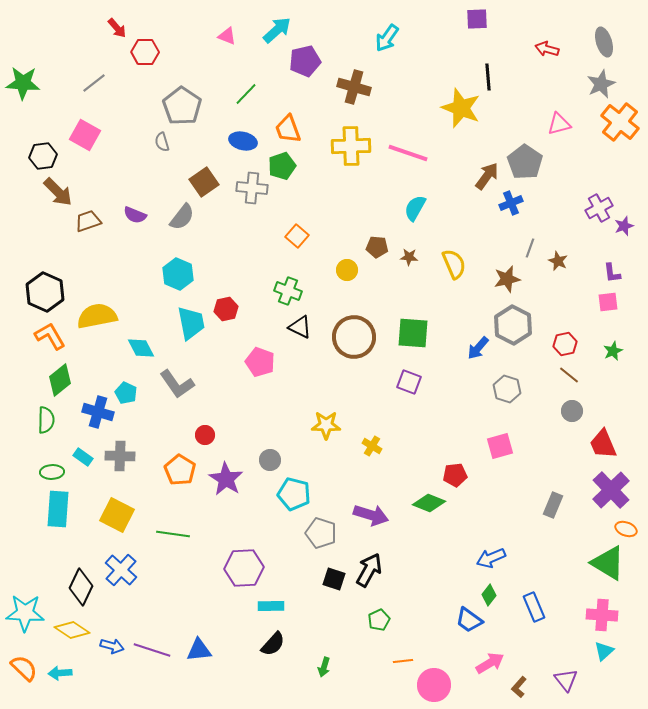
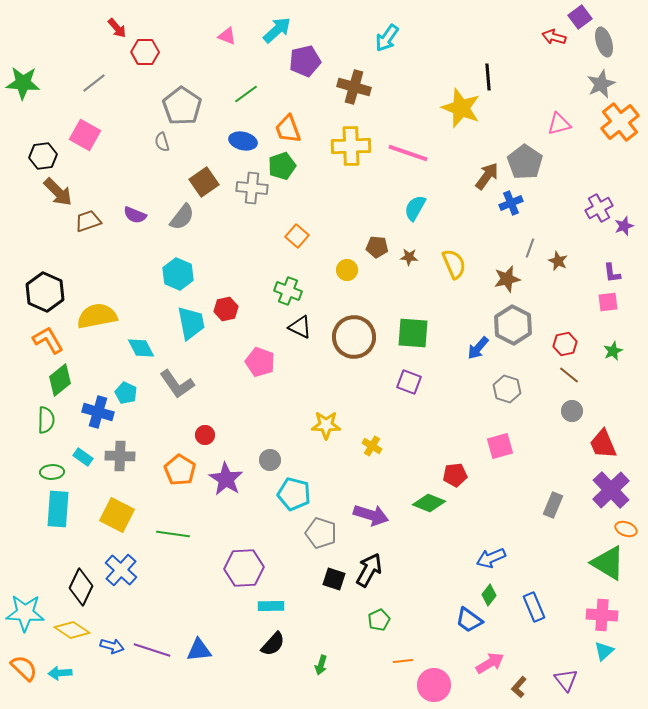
purple square at (477, 19): moved 103 px right, 2 px up; rotated 35 degrees counterclockwise
red arrow at (547, 49): moved 7 px right, 12 px up
green line at (246, 94): rotated 10 degrees clockwise
orange cross at (620, 122): rotated 12 degrees clockwise
orange L-shape at (50, 336): moved 2 px left, 4 px down
green arrow at (324, 667): moved 3 px left, 2 px up
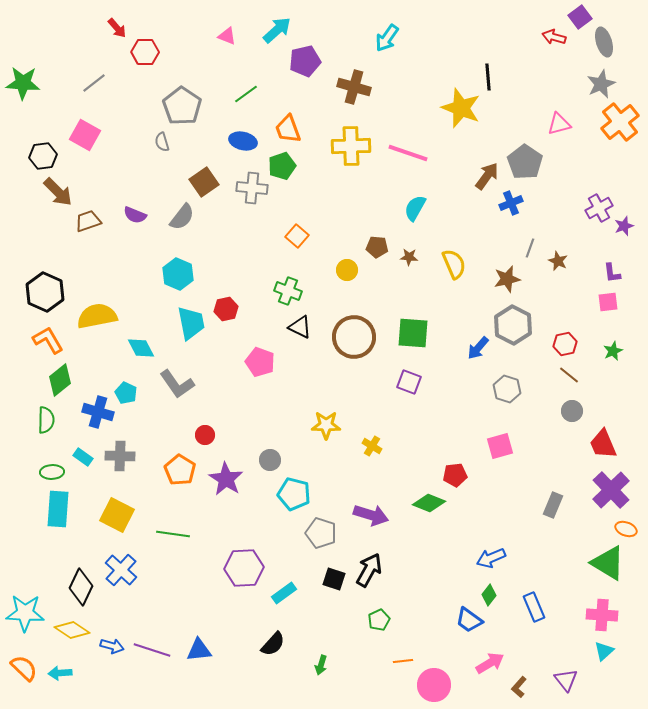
cyan rectangle at (271, 606): moved 13 px right, 13 px up; rotated 35 degrees counterclockwise
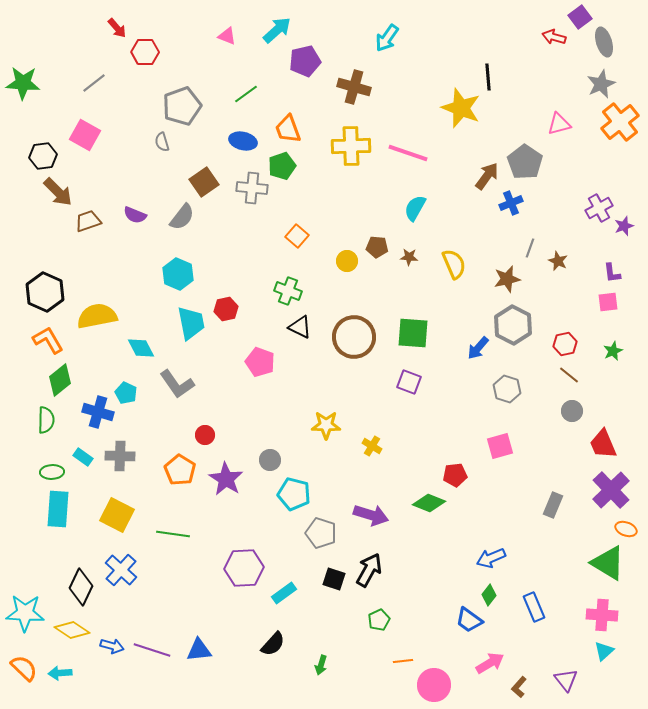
gray pentagon at (182, 106): rotated 18 degrees clockwise
yellow circle at (347, 270): moved 9 px up
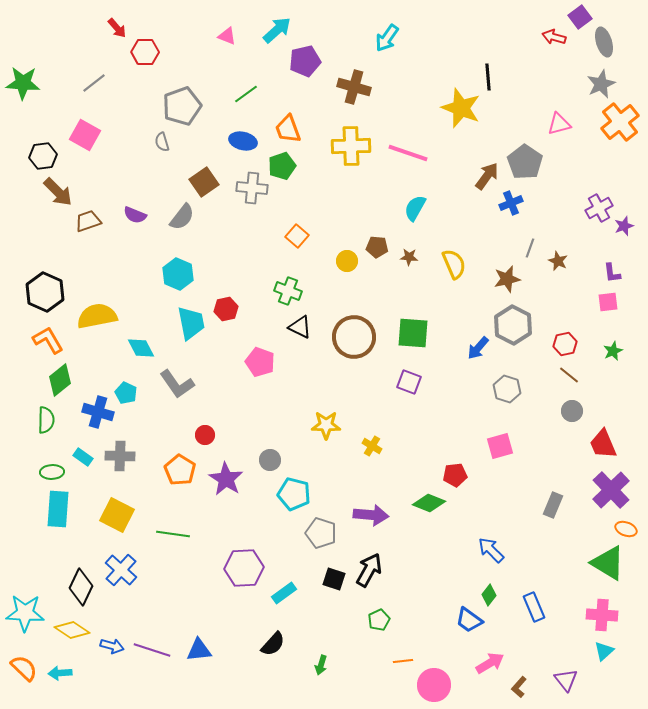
purple arrow at (371, 515): rotated 12 degrees counterclockwise
blue arrow at (491, 558): moved 8 px up; rotated 68 degrees clockwise
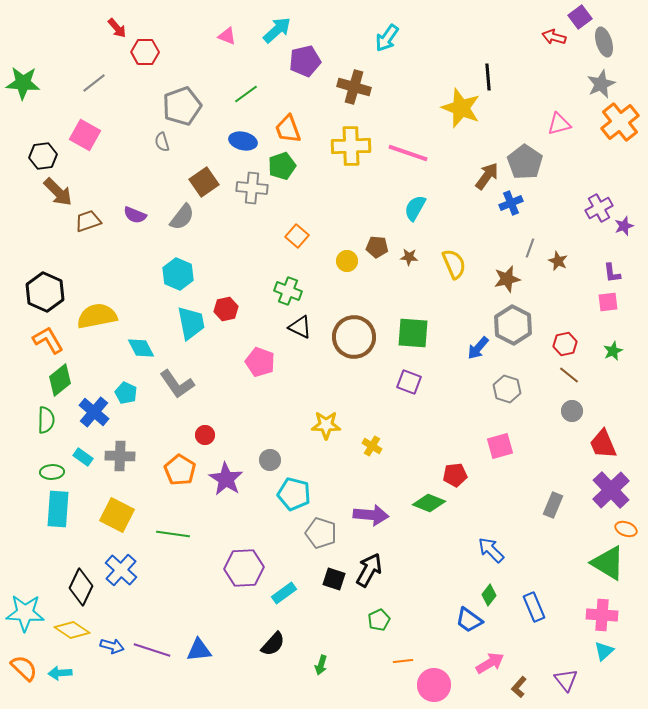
blue cross at (98, 412): moved 4 px left; rotated 24 degrees clockwise
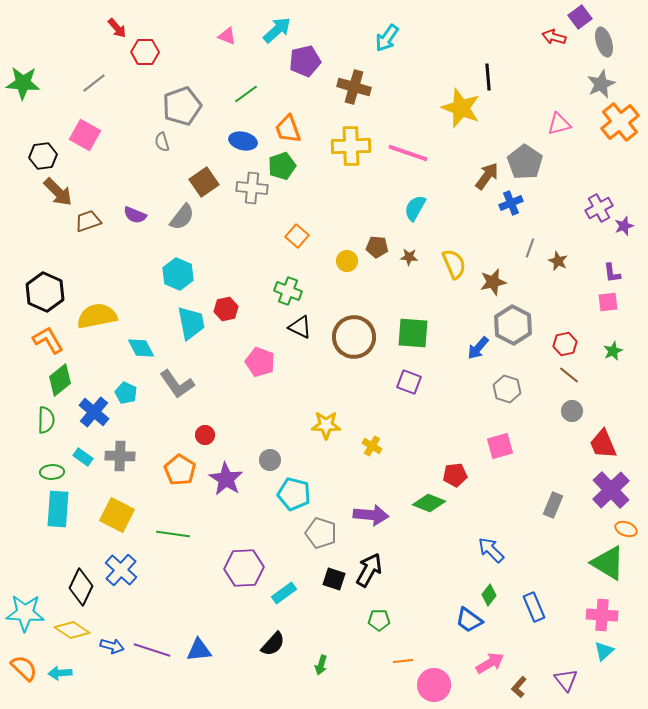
brown star at (507, 279): moved 14 px left, 3 px down
green pentagon at (379, 620): rotated 25 degrees clockwise
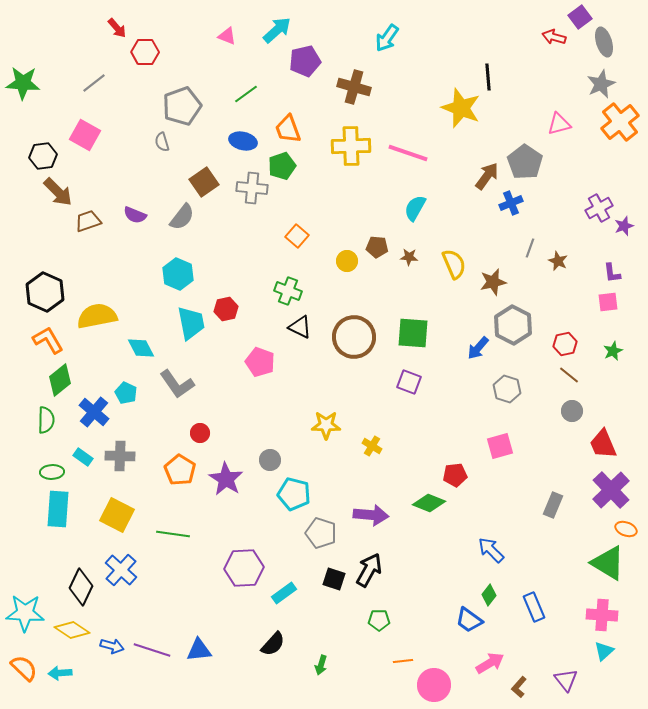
red circle at (205, 435): moved 5 px left, 2 px up
